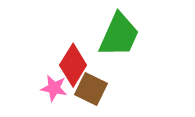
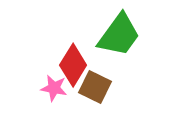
green trapezoid: rotated 12 degrees clockwise
brown square: moved 4 px right, 2 px up
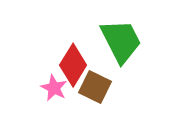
green trapezoid: moved 2 px right, 6 px down; rotated 63 degrees counterclockwise
pink star: rotated 16 degrees clockwise
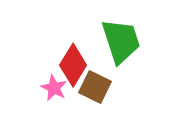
green trapezoid: rotated 9 degrees clockwise
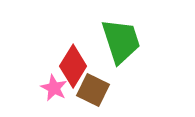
red diamond: moved 1 px down
brown square: moved 2 px left, 3 px down
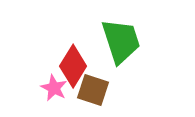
brown square: rotated 8 degrees counterclockwise
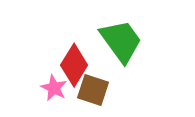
green trapezoid: rotated 18 degrees counterclockwise
red diamond: moved 1 px right, 1 px up
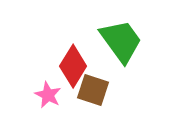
red diamond: moved 1 px left, 1 px down
pink star: moved 6 px left, 7 px down
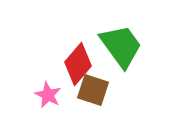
green trapezoid: moved 5 px down
red diamond: moved 5 px right, 2 px up; rotated 9 degrees clockwise
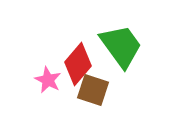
pink star: moved 15 px up
